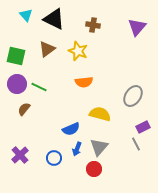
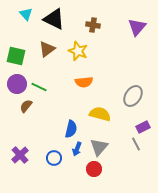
cyan triangle: moved 1 px up
brown semicircle: moved 2 px right, 3 px up
blue semicircle: rotated 54 degrees counterclockwise
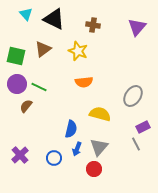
brown triangle: moved 4 px left
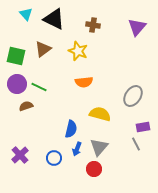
brown semicircle: rotated 32 degrees clockwise
purple rectangle: rotated 16 degrees clockwise
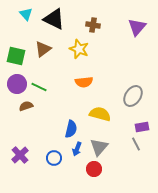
yellow star: moved 1 px right, 2 px up
purple rectangle: moved 1 px left
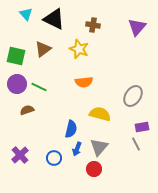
brown semicircle: moved 1 px right, 4 px down
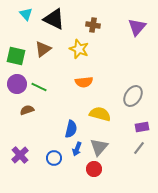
gray line: moved 3 px right, 4 px down; rotated 64 degrees clockwise
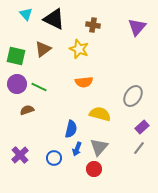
purple rectangle: rotated 32 degrees counterclockwise
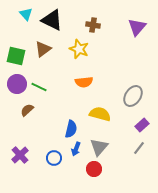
black triangle: moved 2 px left, 1 px down
brown semicircle: rotated 24 degrees counterclockwise
purple rectangle: moved 2 px up
blue arrow: moved 1 px left
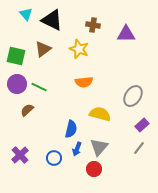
purple triangle: moved 11 px left, 7 px down; rotated 48 degrees clockwise
blue arrow: moved 1 px right
